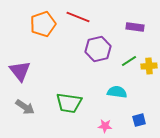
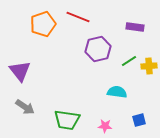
green trapezoid: moved 2 px left, 17 px down
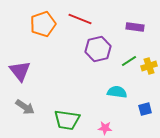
red line: moved 2 px right, 2 px down
yellow cross: rotated 14 degrees counterclockwise
blue square: moved 6 px right, 11 px up
pink star: moved 2 px down
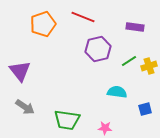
red line: moved 3 px right, 2 px up
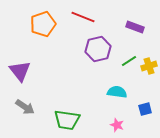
purple rectangle: rotated 12 degrees clockwise
pink star: moved 12 px right, 3 px up; rotated 16 degrees clockwise
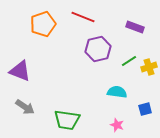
yellow cross: moved 1 px down
purple triangle: rotated 30 degrees counterclockwise
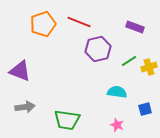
red line: moved 4 px left, 5 px down
gray arrow: rotated 42 degrees counterclockwise
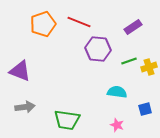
purple rectangle: moved 2 px left; rotated 54 degrees counterclockwise
purple hexagon: rotated 20 degrees clockwise
green line: rotated 14 degrees clockwise
